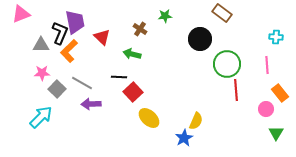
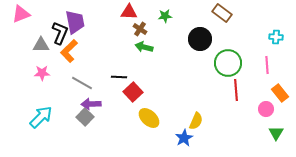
red triangle: moved 27 px right, 25 px up; rotated 42 degrees counterclockwise
green arrow: moved 12 px right, 7 px up
green circle: moved 1 px right, 1 px up
gray square: moved 28 px right, 28 px down
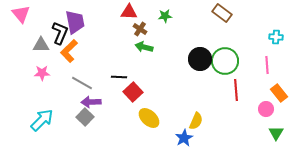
pink triangle: rotated 48 degrees counterclockwise
black circle: moved 20 px down
green circle: moved 3 px left, 2 px up
orange rectangle: moved 1 px left
purple arrow: moved 2 px up
cyan arrow: moved 1 px right, 3 px down
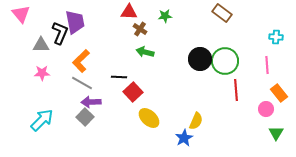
green arrow: moved 1 px right, 5 px down
orange L-shape: moved 12 px right, 10 px down
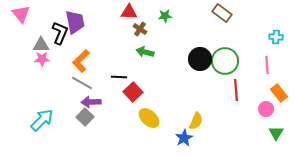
pink star: moved 14 px up
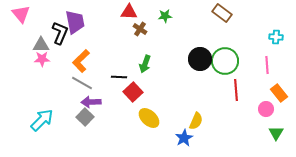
green arrow: moved 12 px down; rotated 84 degrees counterclockwise
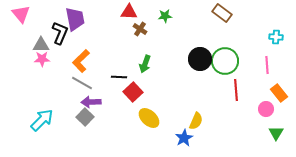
purple trapezoid: moved 3 px up
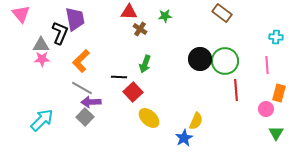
gray line: moved 5 px down
orange rectangle: rotated 54 degrees clockwise
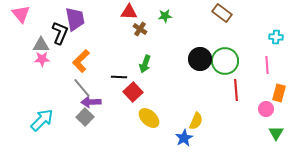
gray line: rotated 20 degrees clockwise
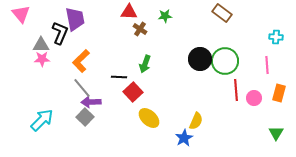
pink circle: moved 12 px left, 11 px up
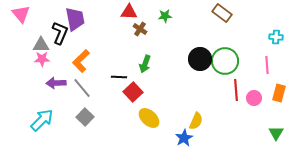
purple arrow: moved 35 px left, 19 px up
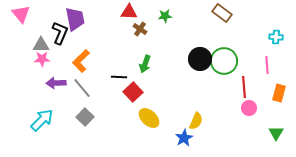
green circle: moved 1 px left
red line: moved 8 px right, 3 px up
pink circle: moved 5 px left, 10 px down
